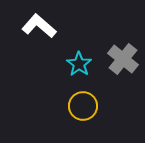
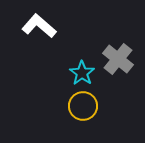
gray cross: moved 5 px left
cyan star: moved 3 px right, 9 px down
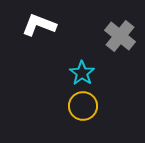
white L-shape: moved 1 px up; rotated 20 degrees counterclockwise
gray cross: moved 2 px right, 23 px up
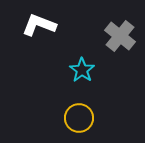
cyan star: moved 3 px up
yellow circle: moved 4 px left, 12 px down
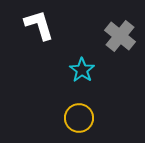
white L-shape: rotated 52 degrees clockwise
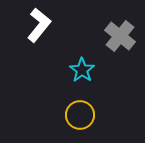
white L-shape: rotated 56 degrees clockwise
yellow circle: moved 1 px right, 3 px up
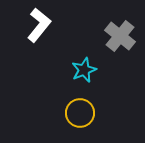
cyan star: moved 2 px right; rotated 15 degrees clockwise
yellow circle: moved 2 px up
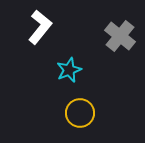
white L-shape: moved 1 px right, 2 px down
cyan star: moved 15 px left
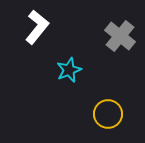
white L-shape: moved 3 px left
yellow circle: moved 28 px right, 1 px down
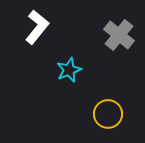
gray cross: moved 1 px left, 1 px up
